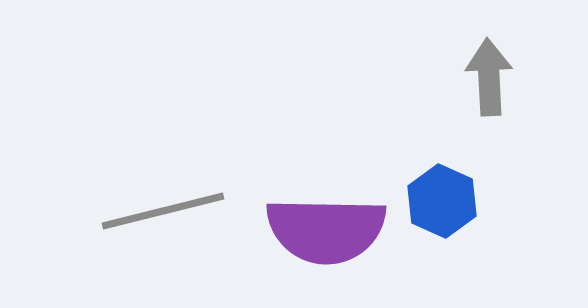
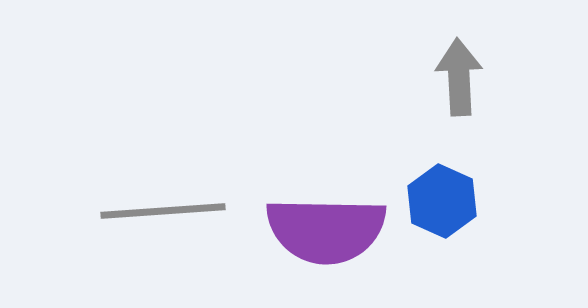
gray arrow: moved 30 px left
gray line: rotated 10 degrees clockwise
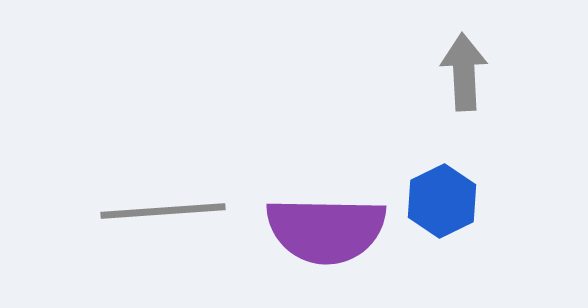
gray arrow: moved 5 px right, 5 px up
blue hexagon: rotated 10 degrees clockwise
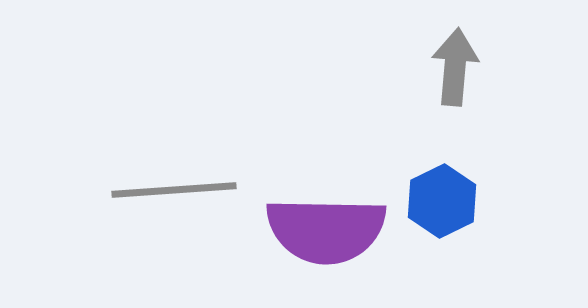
gray arrow: moved 9 px left, 5 px up; rotated 8 degrees clockwise
gray line: moved 11 px right, 21 px up
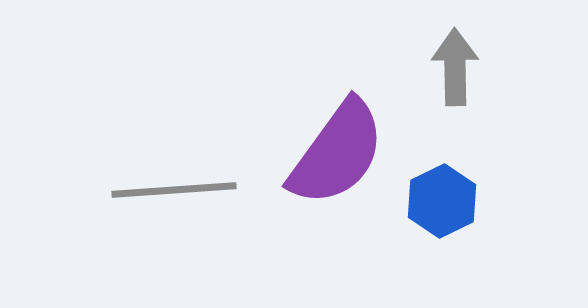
gray arrow: rotated 6 degrees counterclockwise
purple semicircle: moved 11 px right, 77 px up; rotated 55 degrees counterclockwise
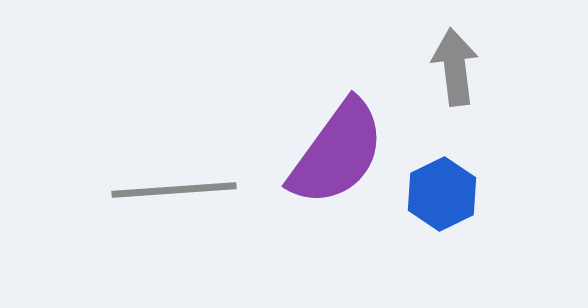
gray arrow: rotated 6 degrees counterclockwise
blue hexagon: moved 7 px up
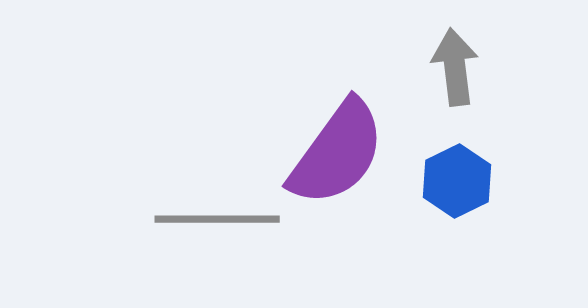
gray line: moved 43 px right, 29 px down; rotated 4 degrees clockwise
blue hexagon: moved 15 px right, 13 px up
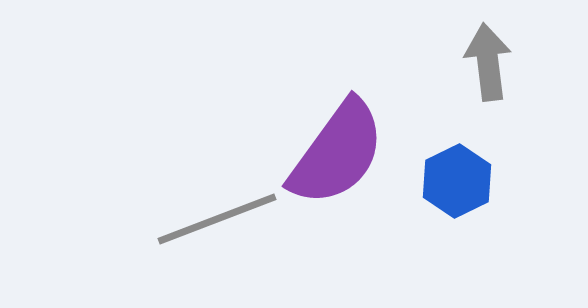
gray arrow: moved 33 px right, 5 px up
gray line: rotated 21 degrees counterclockwise
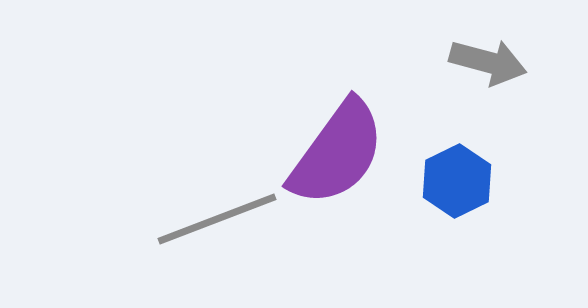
gray arrow: rotated 112 degrees clockwise
